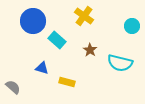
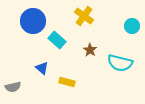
blue triangle: rotated 24 degrees clockwise
gray semicircle: rotated 126 degrees clockwise
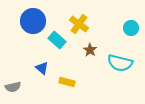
yellow cross: moved 5 px left, 8 px down
cyan circle: moved 1 px left, 2 px down
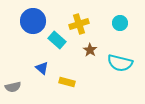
yellow cross: rotated 36 degrees clockwise
cyan circle: moved 11 px left, 5 px up
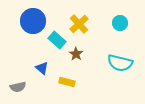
yellow cross: rotated 24 degrees counterclockwise
brown star: moved 14 px left, 4 px down
gray semicircle: moved 5 px right
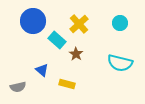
blue triangle: moved 2 px down
yellow rectangle: moved 2 px down
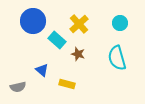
brown star: moved 2 px right; rotated 16 degrees counterclockwise
cyan semicircle: moved 3 px left, 5 px up; rotated 60 degrees clockwise
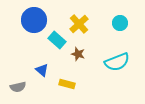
blue circle: moved 1 px right, 1 px up
cyan semicircle: moved 4 px down; rotated 95 degrees counterclockwise
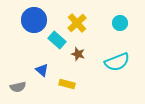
yellow cross: moved 2 px left, 1 px up
